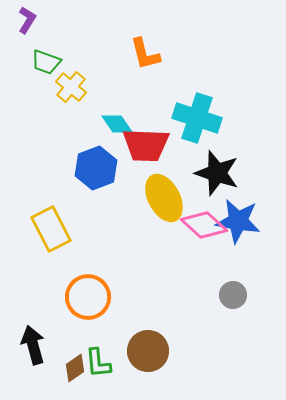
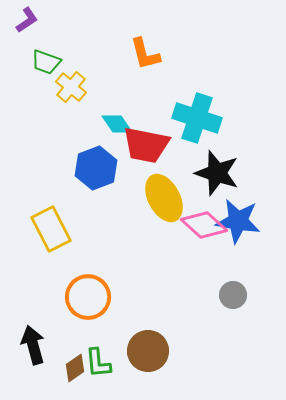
purple L-shape: rotated 24 degrees clockwise
red trapezoid: rotated 9 degrees clockwise
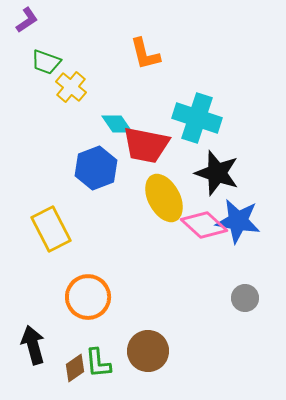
gray circle: moved 12 px right, 3 px down
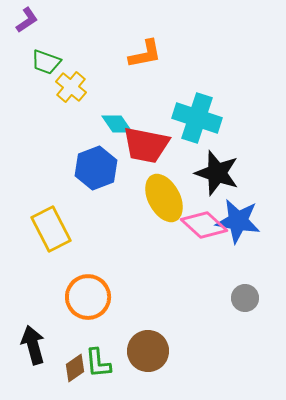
orange L-shape: rotated 87 degrees counterclockwise
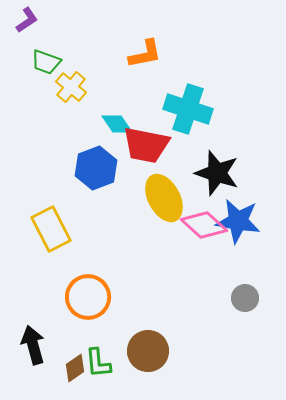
cyan cross: moved 9 px left, 9 px up
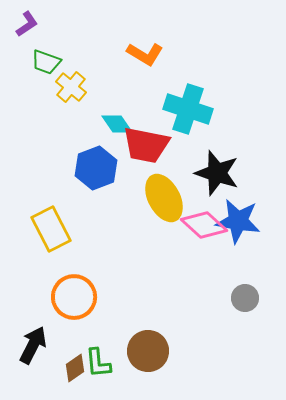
purple L-shape: moved 4 px down
orange L-shape: rotated 42 degrees clockwise
orange circle: moved 14 px left
black arrow: rotated 42 degrees clockwise
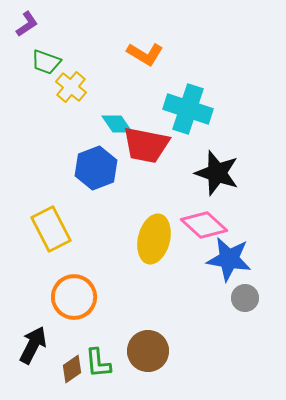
yellow ellipse: moved 10 px left, 41 px down; rotated 42 degrees clockwise
blue star: moved 9 px left, 38 px down
brown diamond: moved 3 px left, 1 px down
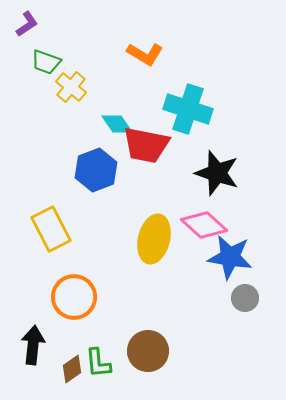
blue hexagon: moved 2 px down
blue star: moved 1 px right, 2 px up
black arrow: rotated 21 degrees counterclockwise
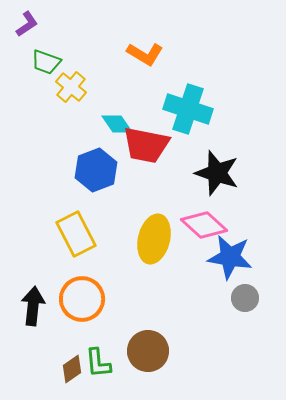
yellow rectangle: moved 25 px right, 5 px down
orange circle: moved 8 px right, 2 px down
black arrow: moved 39 px up
